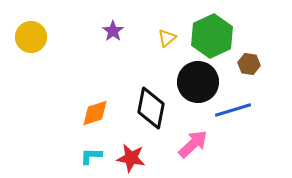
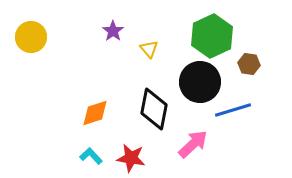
yellow triangle: moved 18 px left, 11 px down; rotated 30 degrees counterclockwise
black circle: moved 2 px right
black diamond: moved 3 px right, 1 px down
cyan L-shape: rotated 45 degrees clockwise
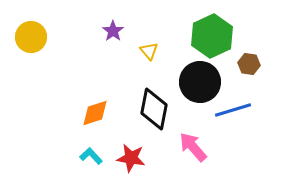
yellow triangle: moved 2 px down
pink arrow: moved 3 px down; rotated 88 degrees counterclockwise
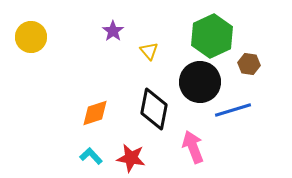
pink arrow: rotated 20 degrees clockwise
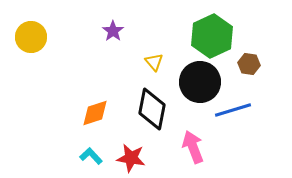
yellow triangle: moved 5 px right, 11 px down
black diamond: moved 2 px left
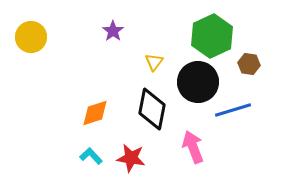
yellow triangle: rotated 18 degrees clockwise
black circle: moved 2 px left
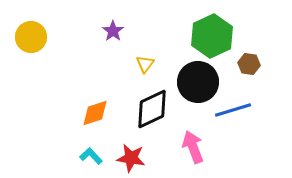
yellow triangle: moved 9 px left, 2 px down
black diamond: rotated 54 degrees clockwise
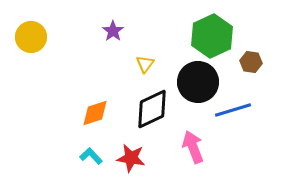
brown hexagon: moved 2 px right, 2 px up
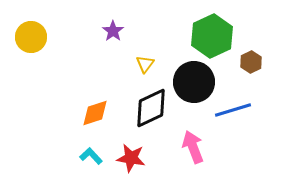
brown hexagon: rotated 25 degrees clockwise
black circle: moved 4 px left
black diamond: moved 1 px left, 1 px up
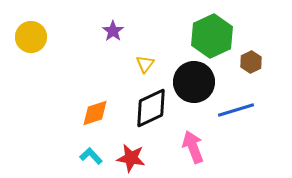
blue line: moved 3 px right
